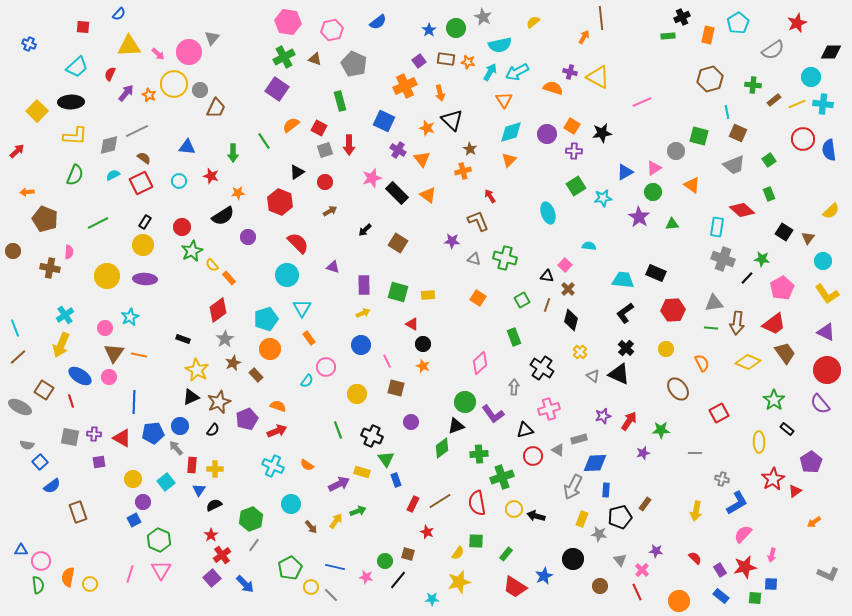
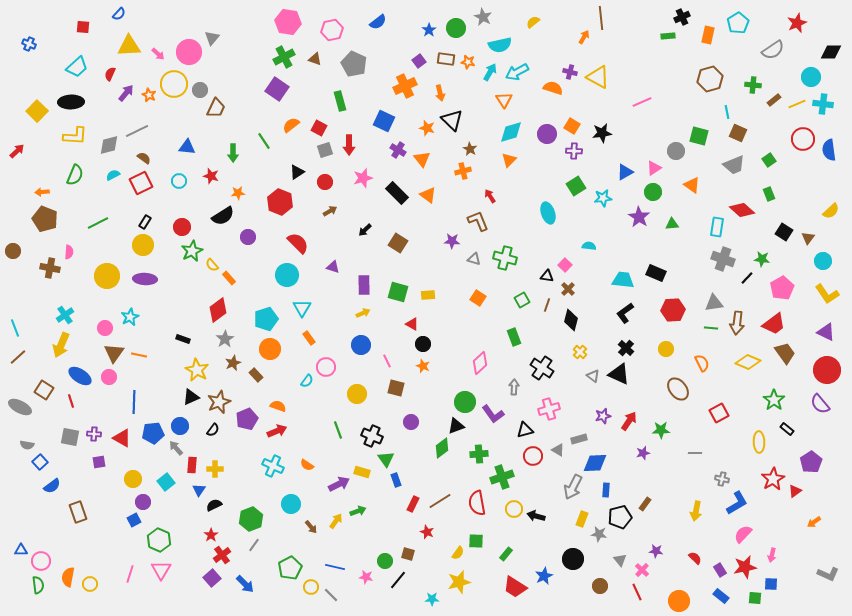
pink star at (372, 178): moved 9 px left
orange arrow at (27, 192): moved 15 px right
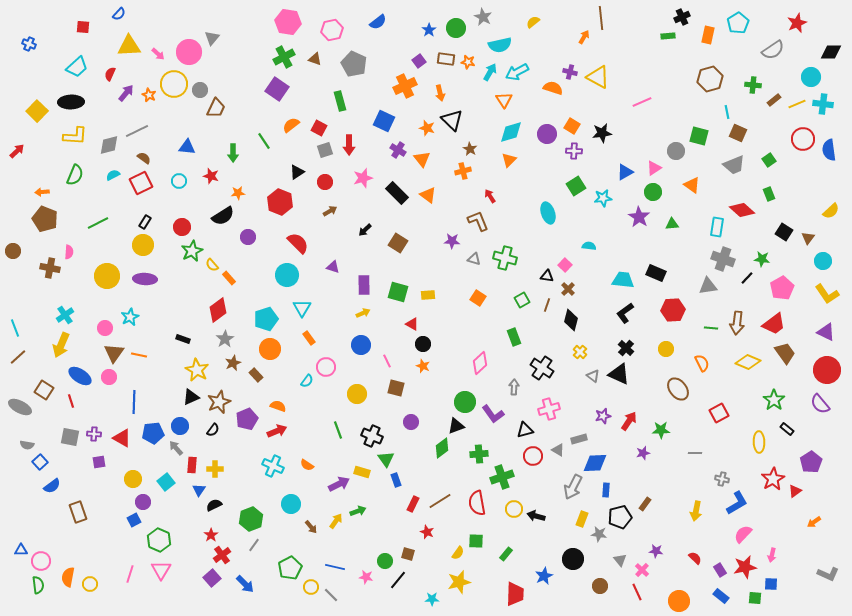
gray triangle at (714, 303): moved 6 px left, 17 px up
red trapezoid at (515, 587): moved 7 px down; rotated 120 degrees counterclockwise
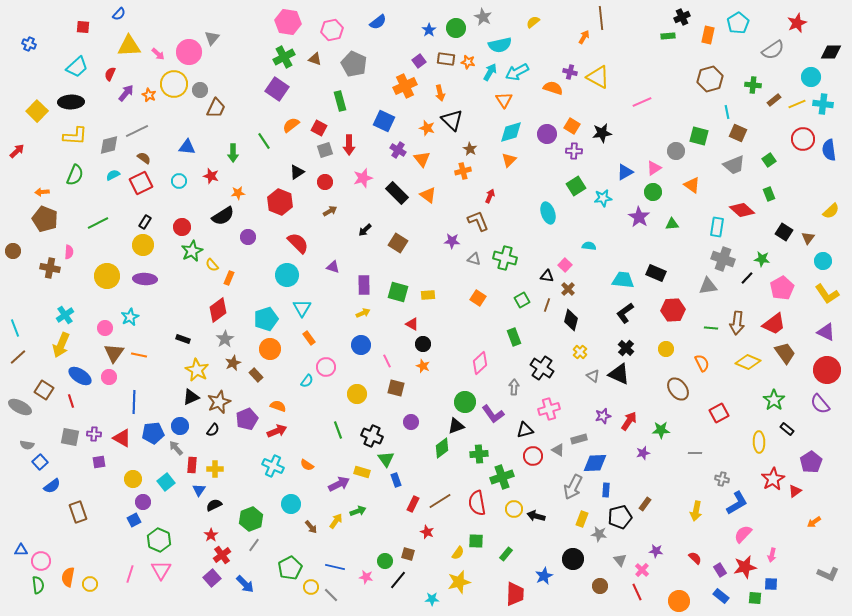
red arrow at (490, 196): rotated 56 degrees clockwise
orange rectangle at (229, 278): rotated 64 degrees clockwise
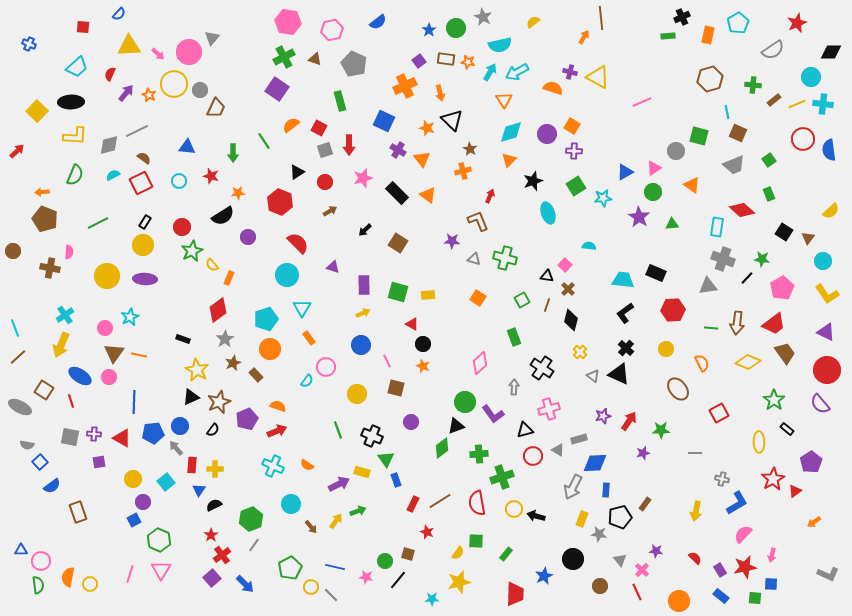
black star at (602, 133): moved 69 px left, 48 px down; rotated 12 degrees counterclockwise
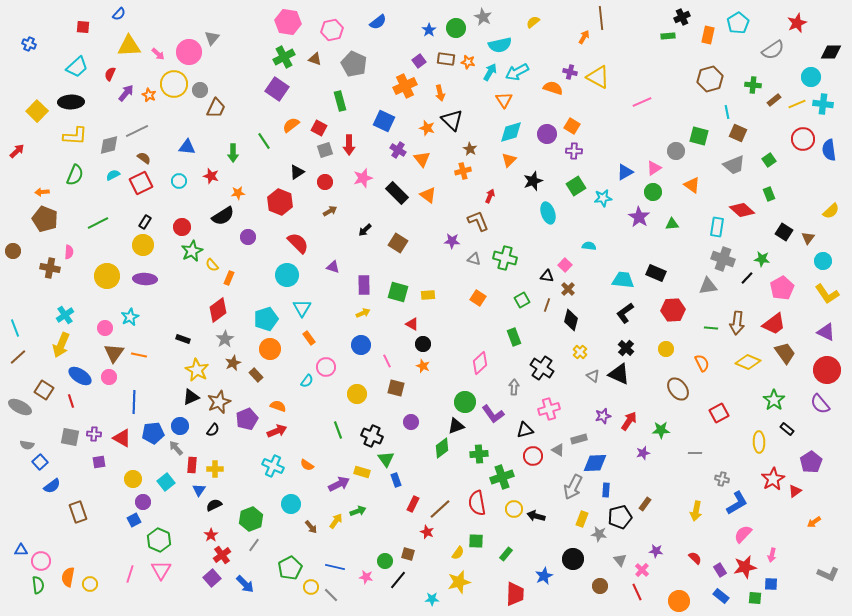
brown line at (440, 501): moved 8 px down; rotated 10 degrees counterclockwise
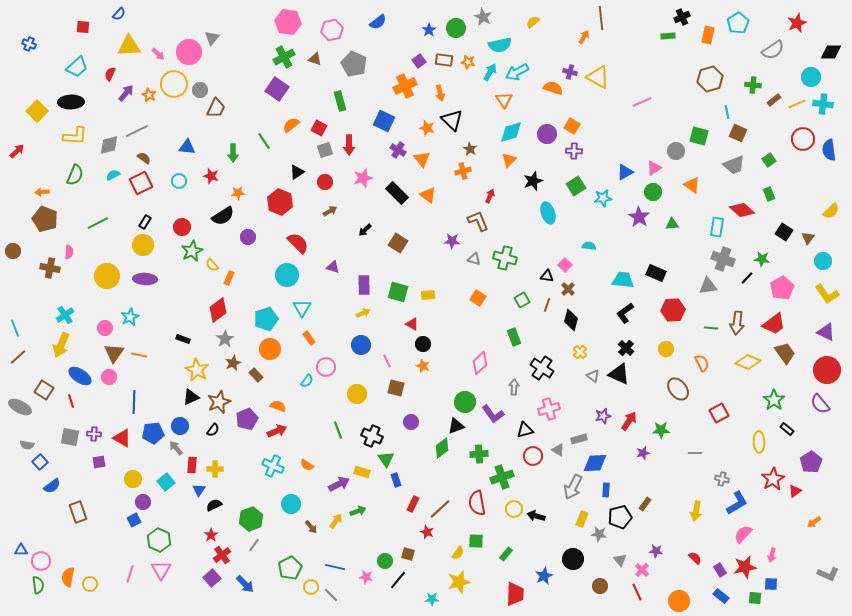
brown rectangle at (446, 59): moved 2 px left, 1 px down
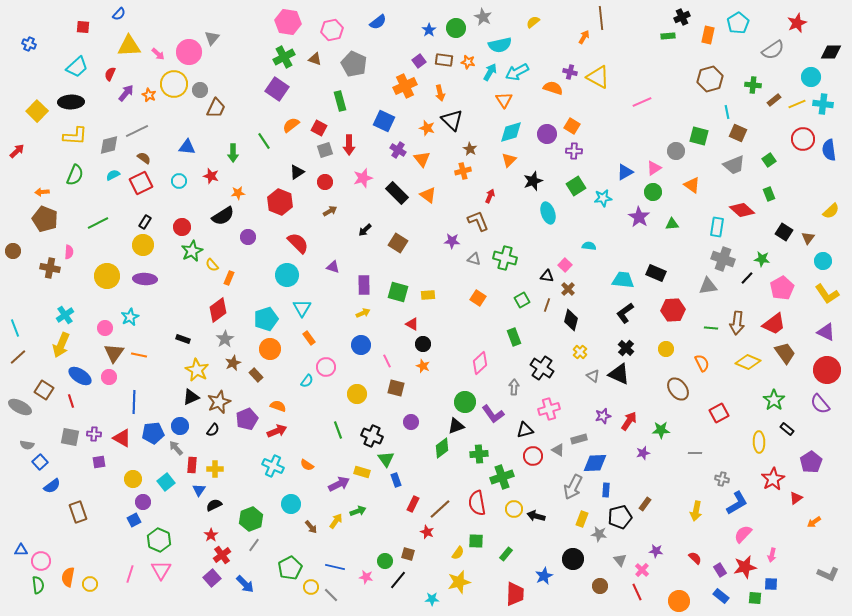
red triangle at (795, 491): moved 1 px right, 7 px down
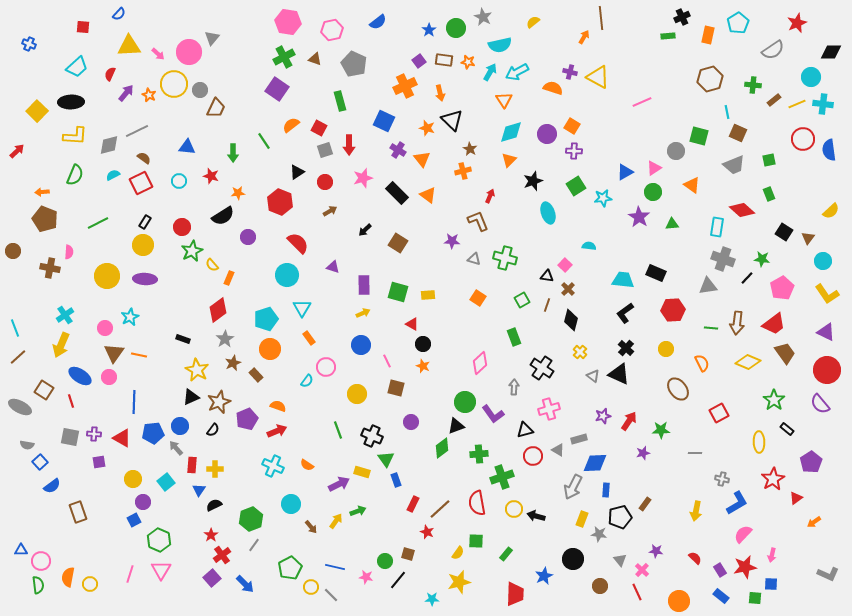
green square at (769, 160): rotated 24 degrees clockwise
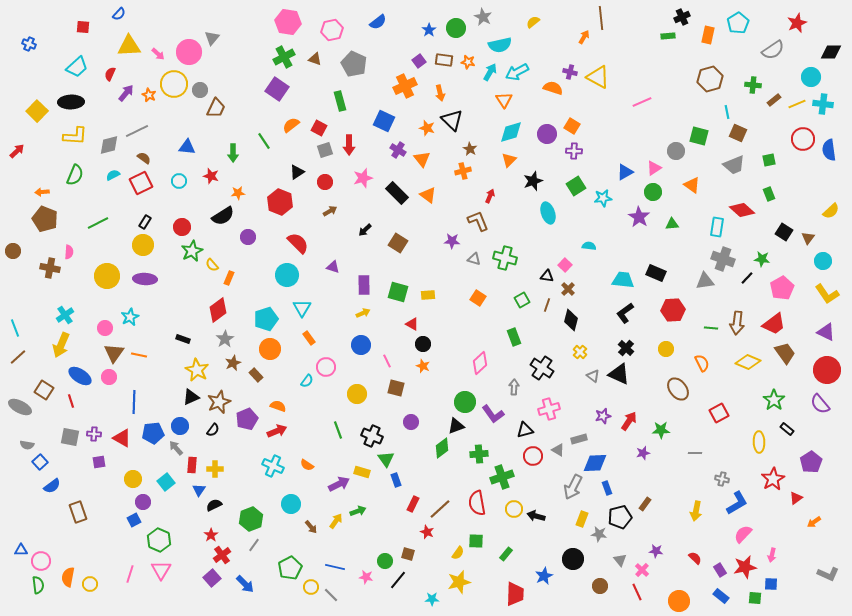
gray triangle at (708, 286): moved 3 px left, 5 px up
blue rectangle at (606, 490): moved 1 px right, 2 px up; rotated 24 degrees counterclockwise
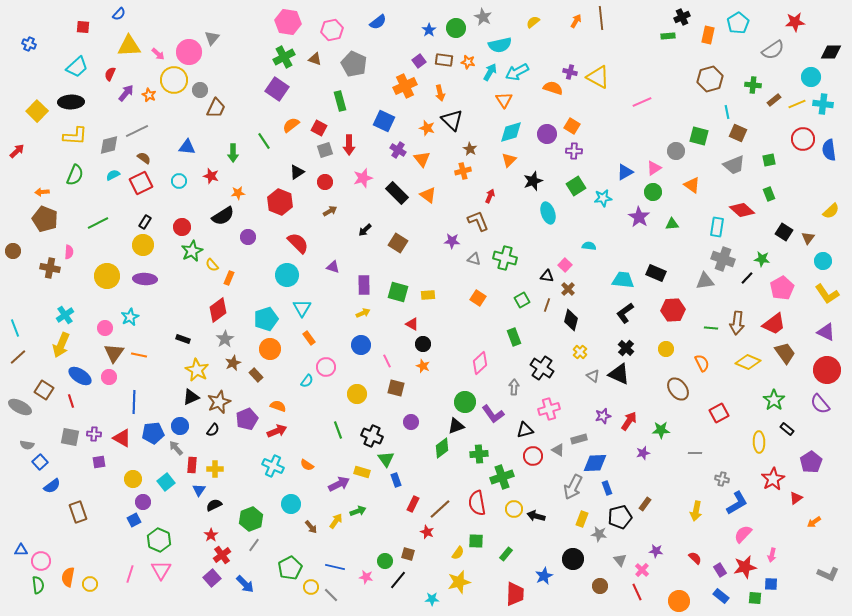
red star at (797, 23): moved 2 px left, 1 px up; rotated 18 degrees clockwise
orange arrow at (584, 37): moved 8 px left, 16 px up
yellow circle at (174, 84): moved 4 px up
